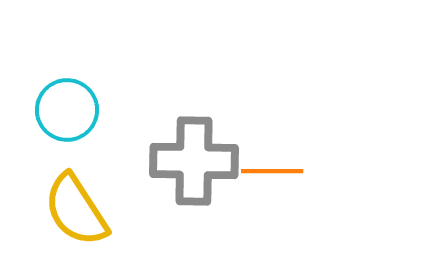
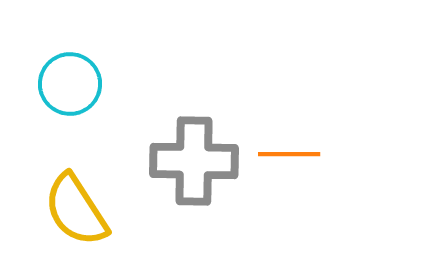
cyan circle: moved 3 px right, 26 px up
orange line: moved 17 px right, 17 px up
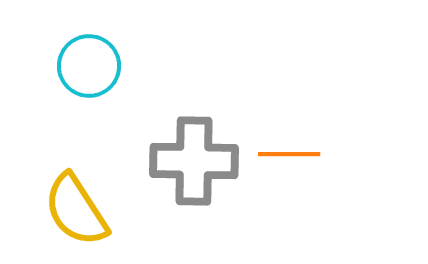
cyan circle: moved 19 px right, 18 px up
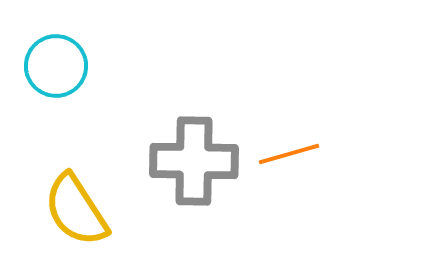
cyan circle: moved 33 px left
orange line: rotated 16 degrees counterclockwise
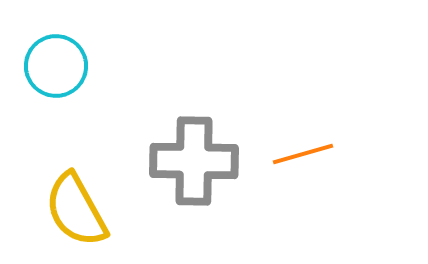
orange line: moved 14 px right
yellow semicircle: rotated 4 degrees clockwise
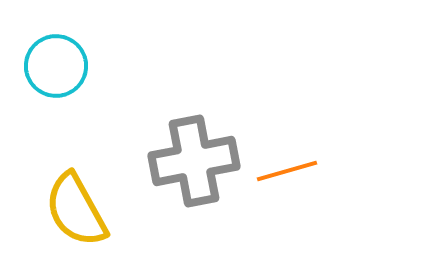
orange line: moved 16 px left, 17 px down
gray cross: rotated 12 degrees counterclockwise
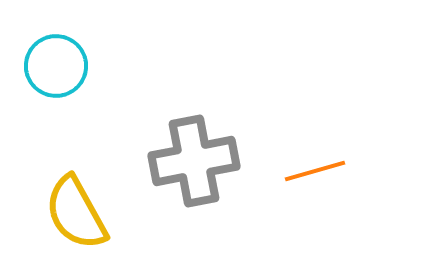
orange line: moved 28 px right
yellow semicircle: moved 3 px down
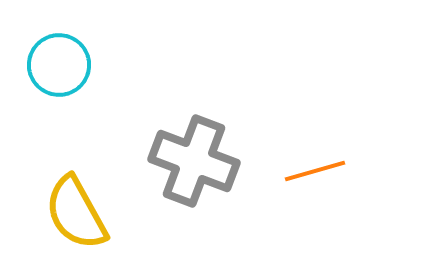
cyan circle: moved 3 px right, 1 px up
gray cross: rotated 32 degrees clockwise
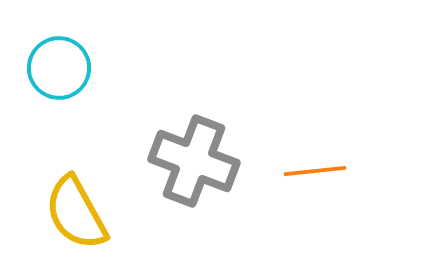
cyan circle: moved 3 px down
orange line: rotated 10 degrees clockwise
